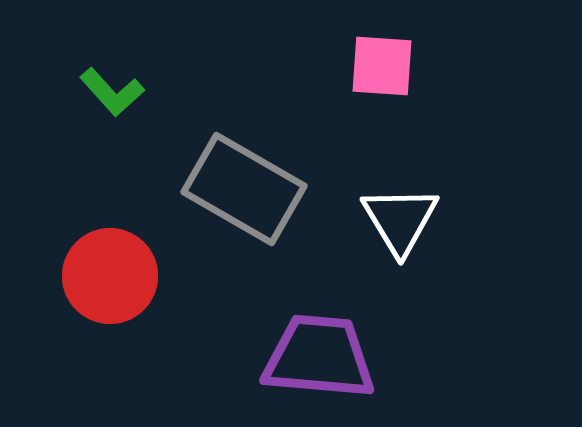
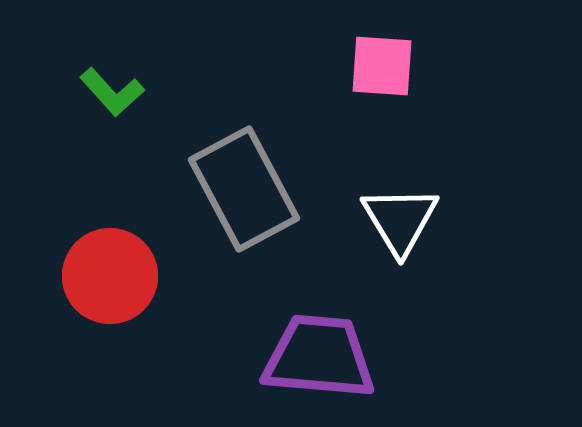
gray rectangle: rotated 32 degrees clockwise
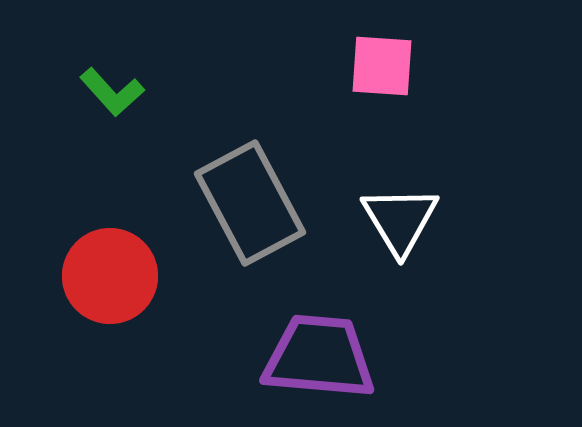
gray rectangle: moved 6 px right, 14 px down
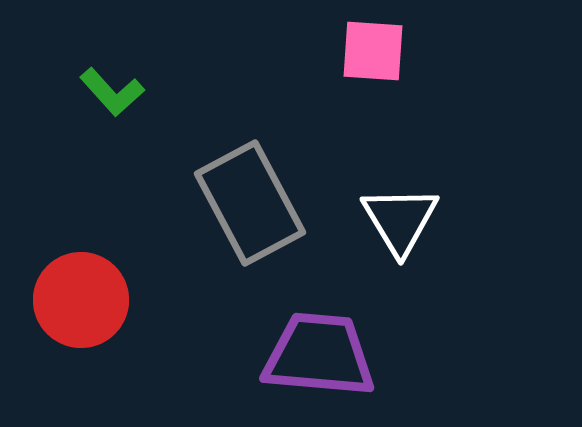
pink square: moved 9 px left, 15 px up
red circle: moved 29 px left, 24 px down
purple trapezoid: moved 2 px up
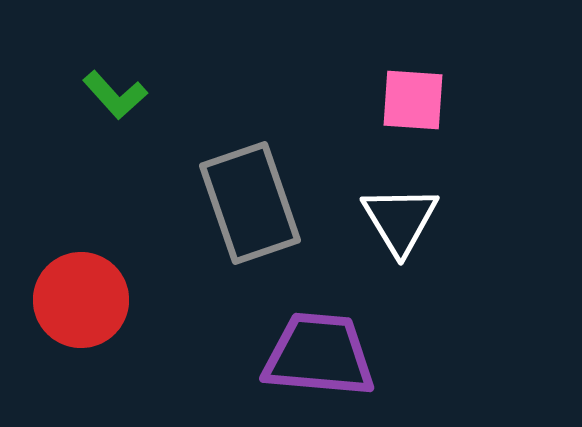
pink square: moved 40 px right, 49 px down
green L-shape: moved 3 px right, 3 px down
gray rectangle: rotated 9 degrees clockwise
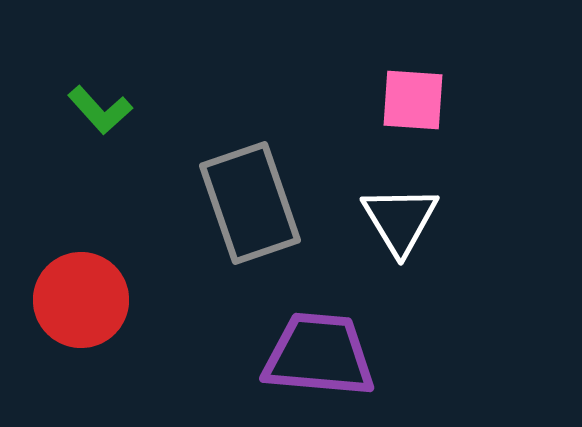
green L-shape: moved 15 px left, 15 px down
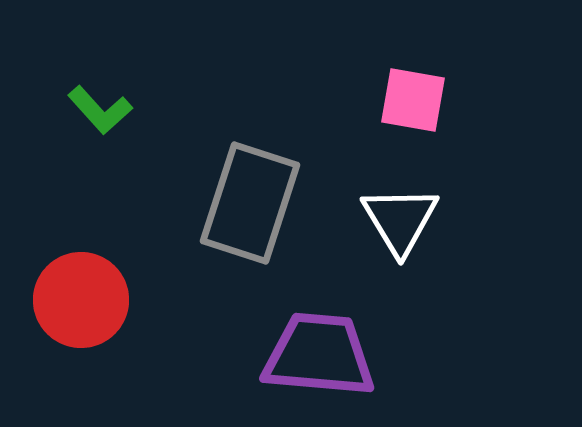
pink square: rotated 6 degrees clockwise
gray rectangle: rotated 37 degrees clockwise
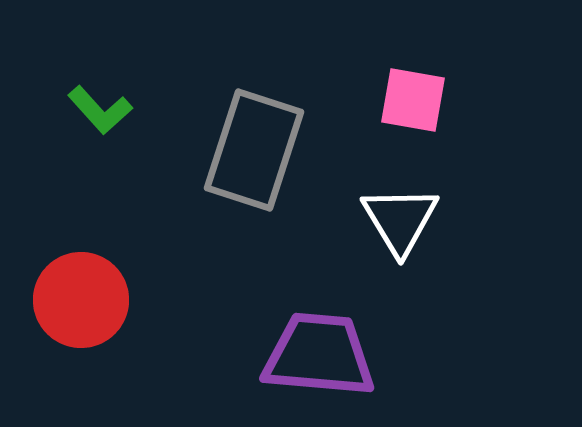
gray rectangle: moved 4 px right, 53 px up
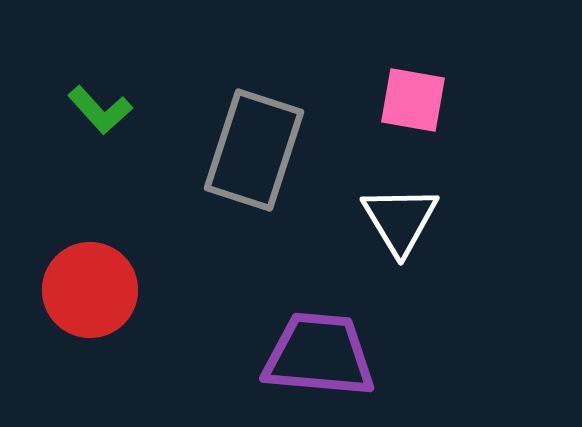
red circle: moved 9 px right, 10 px up
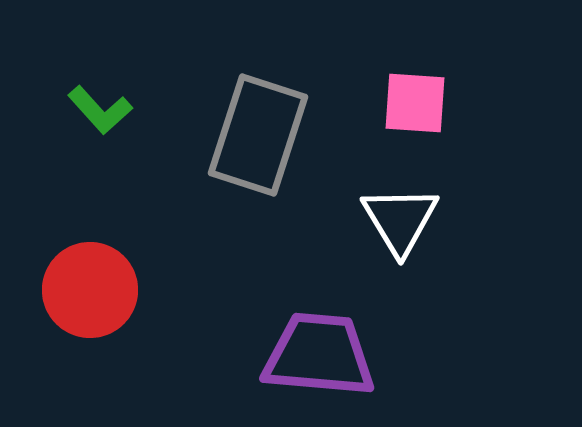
pink square: moved 2 px right, 3 px down; rotated 6 degrees counterclockwise
gray rectangle: moved 4 px right, 15 px up
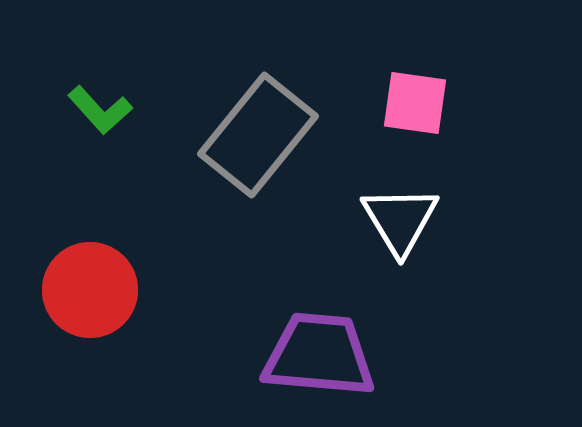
pink square: rotated 4 degrees clockwise
gray rectangle: rotated 21 degrees clockwise
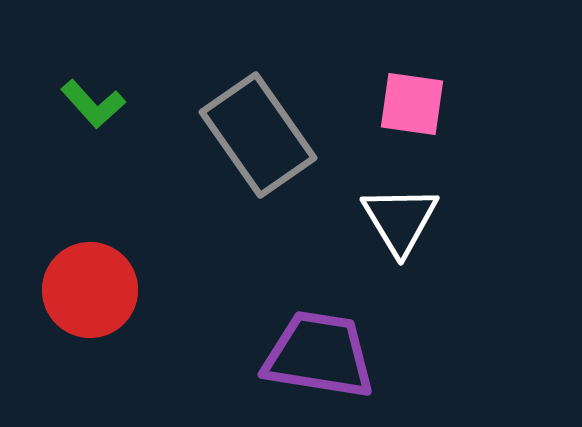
pink square: moved 3 px left, 1 px down
green L-shape: moved 7 px left, 6 px up
gray rectangle: rotated 74 degrees counterclockwise
purple trapezoid: rotated 4 degrees clockwise
